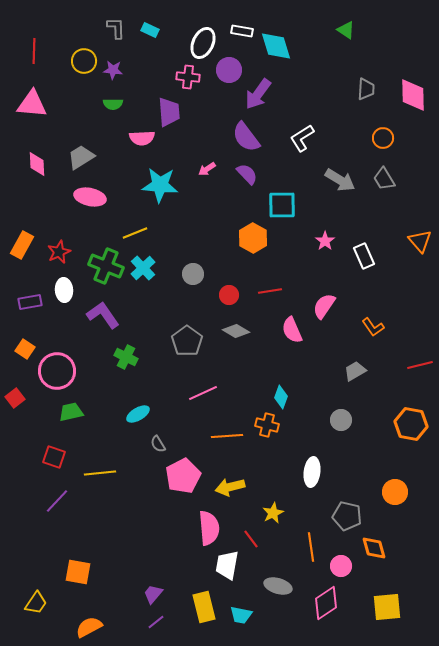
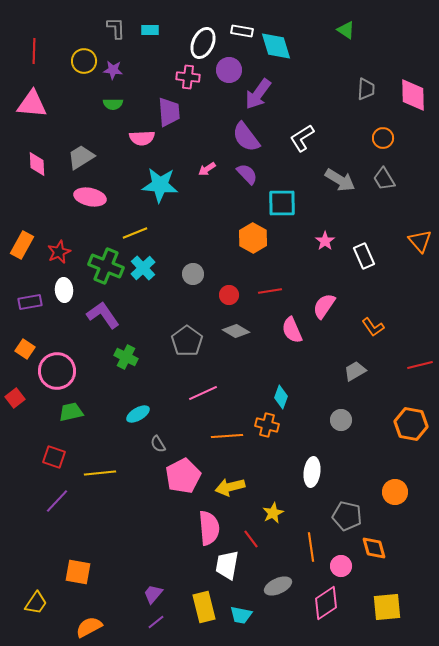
cyan rectangle at (150, 30): rotated 24 degrees counterclockwise
cyan square at (282, 205): moved 2 px up
gray ellipse at (278, 586): rotated 40 degrees counterclockwise
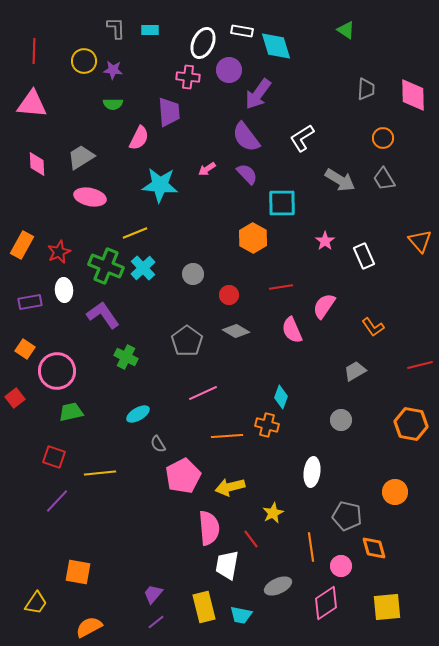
pink semicircle at (142, 138): moved 3 px left; rotated 60 degrees counterclockwise
red line at (270, 291): moved 11 px right, 4 px up
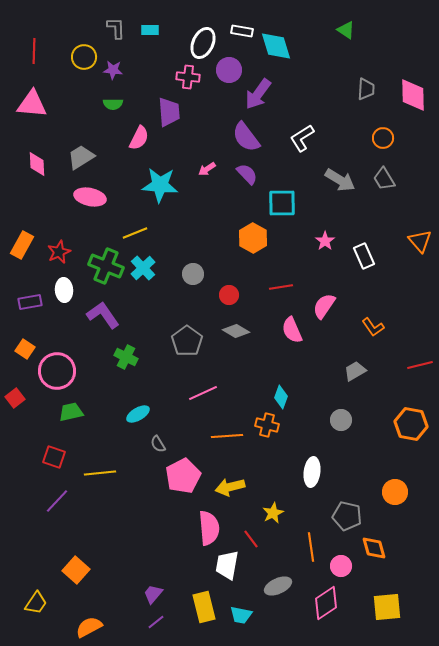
yellow circle at (84, 61): moved 4 px up
orange square at (78, 572): moved 2 px left, 2 px up; rotated 32 degrees clockwise
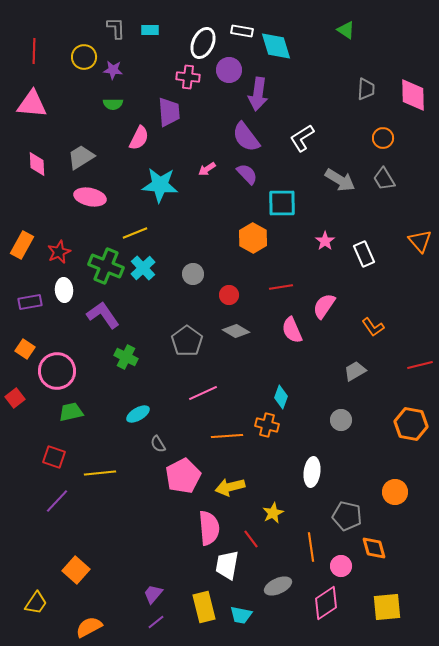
purple arrow at (258, 94): rotated 28 degrees counterclockwise
white rectangle at (364, 256): moved 2 px up
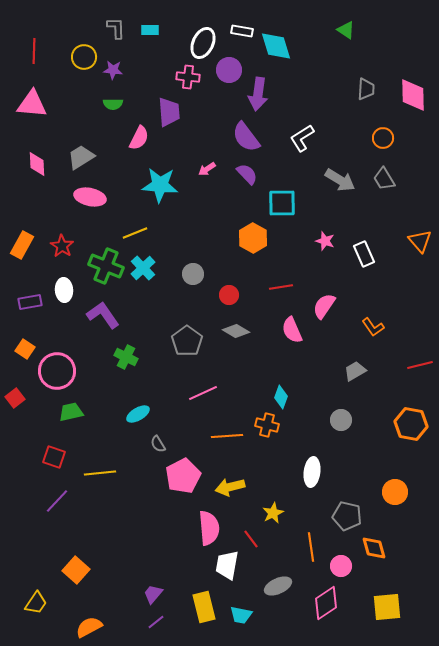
pink star at (325, 241): rotated 18 degrees counterclockwise
red star at (59, 252): moved 3 px right, 6 px up; rotated 15 degrees counterclockwise
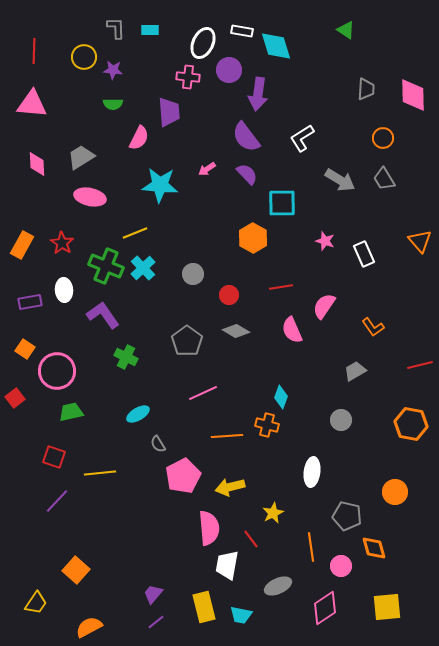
red star at (62, 246): moved 3 px up
pink diamond at (326, 603): moved 1 px left, 5 px down
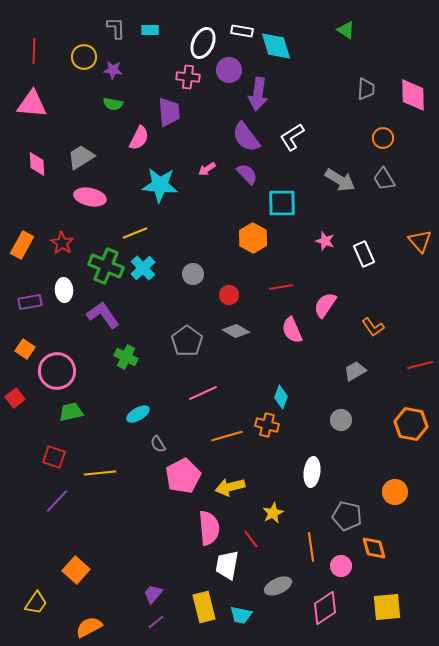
green semicircle at (113, 104): rotated 12 degrees clockwise
white L-shape at (302, 138): moved 10 px left, 1 px up
pink semicircle at (324, 306): moved 1 px right, 1 px up
orange line at (227, 436): rotated 12 degrees counterclockwise
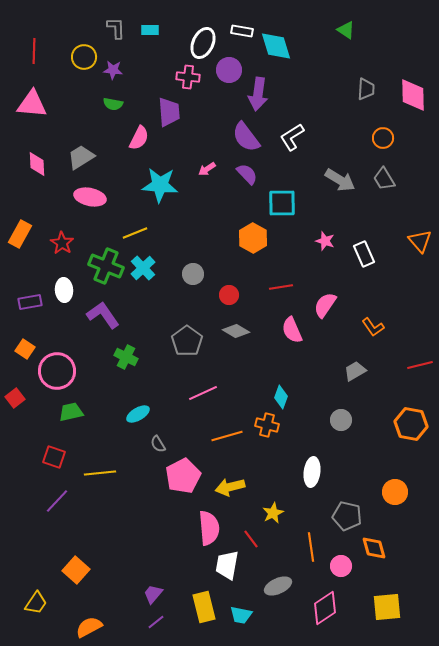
orange rectangle at (22, 245): moved 2 px left, 11 px up
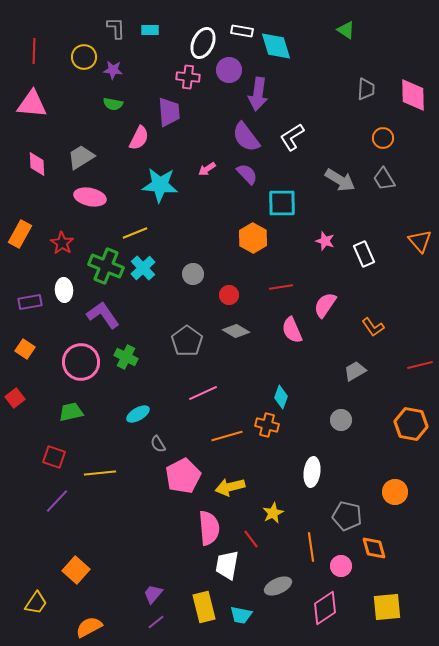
pink circle at (57, 371): moved 24 px right, 9 px up
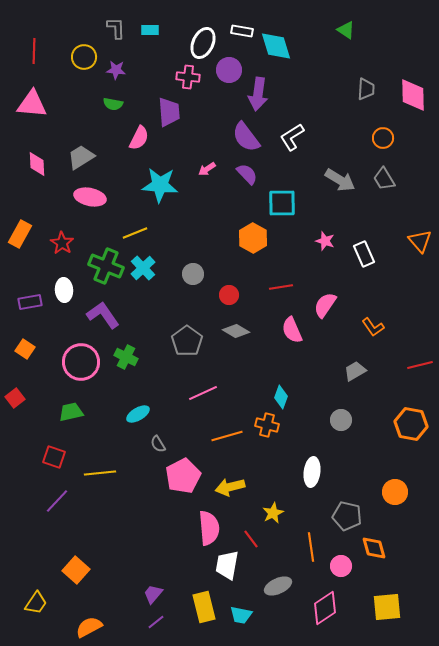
purple star at (113, 70): moved 3 px right
